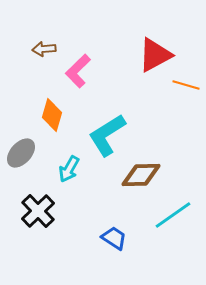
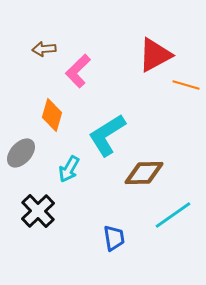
brown diamond: moved 3 px right, 2 px up
blue trapezoid: rotated 48 degrees clockwise
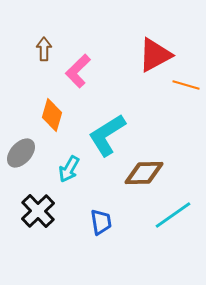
brown arrow: rotated 95 degrees clockwise
blue trapezoid: moved 13 px left, 16 px up
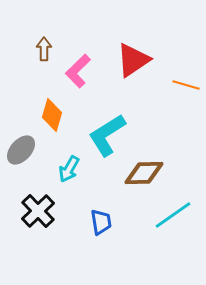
red triangle: moved 22 px left, 5 px down; rotated 6 degrees counterclockwise
gray ellipse: moved 3 px up
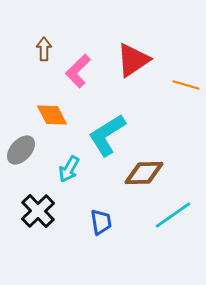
orange diamond: rotated 44 degrees counterclockwise
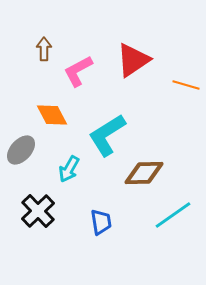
pink L-shape: rotated 16 degrees clockwise
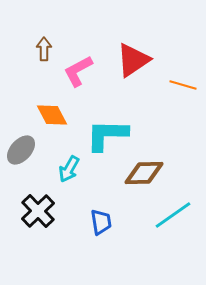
orange line: moved 3 px left
cyan L-shape: rotated 33 degrees clockwise
